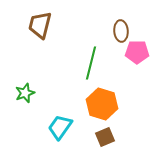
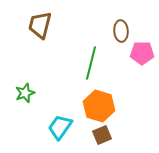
pink pentagon: moved 5 px right, 1 px down
orange hexagon: moved 3 px left, 2 px down
brown square: moved 3 px left, 2 px up
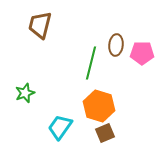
brown ellipse: moved 5 px left, 14 px down; rotated 10 degrees clockwise
brown square: moved 3 px right, 2 px up
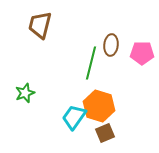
brown ellipse: moved 5 px left
cyan trapezoid: moved 14 px right, 10 px up
